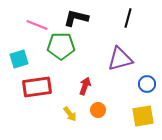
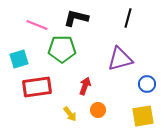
green pentagon: moved 1 px right, 3 px down
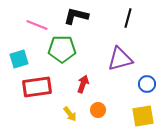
black L-shape: moved 2 px up
red arrow: moved 2 px left, 2 px up
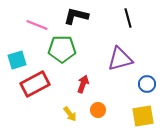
black line: rotated 30 degrees counterclockwise
cyan square: moved 2 px left, 1 px down
red rectangle: moved 2 px left, 3 px up; rotated 20 degrees counterclockwise
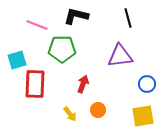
purple triangle: moved 3 px up; rotated 8 degrees clockwise
red rectangle: rotated 60 degrees counterclockwise
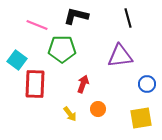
cyan square: rotated 36 degrees counterclockwise
orange circle: moved 1 px up
yellow square: moved 2 px left, 2 px down
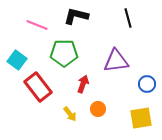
green pentagon: moved 2 px right, 4 px down
purple triangle: moved 4 px left, 5 px down
red rectangle: moved 3 px right, 3 px down; rotated 40 degrees counterclockwise
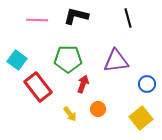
pink line: moved 5 px up; rotated 20 degrees counterclockwise
green pentagon: moved 4 px right, 6 px down
yellow square: rotated 30 degrees counterclockwise
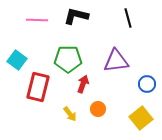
red rectangle: rotated 52 degrees clockwise
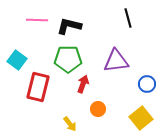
black L-shape: moved 7 px left, 10 px down
yellow arrow: moved 10 px down
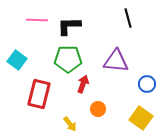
black L-shape: rotated 15 degrees counterclockwise
purple triangle: rotated 12 degrees clockwise
red rectangle: moved 1 px right, 7 px down
yellow square: rotated 15 degrees counterclockwise
